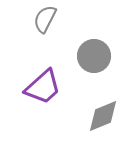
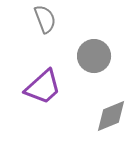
gray semicircle: rotated 132 degrees clockwise
gray diamond: moved 8 px right
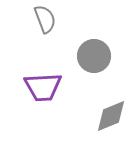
purple trapezoid: rotated 39 degrees clockwise
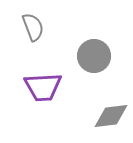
gray semicircle: moved 12 px left, 8 px down
gray diamond: rotated 15 degrees clockwise
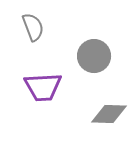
gray diamond: moved 2 px left, 2 px up; rotated 9 degrees clockwise
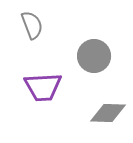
gray semicircle: moved 1 px left, 2 px up
gray diamond: moved 1 px left, 1 px up
